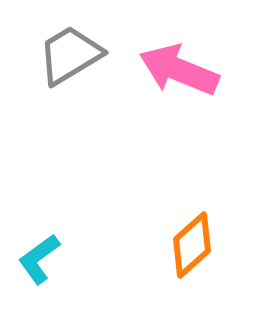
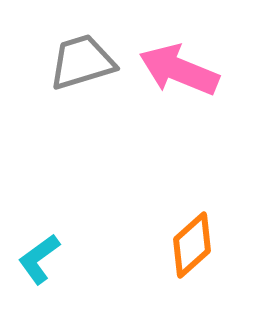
gray trapezoid: moved 12 px right, 7 px down; rotated 14 degrees clockwise
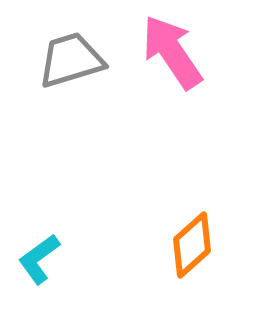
gray trapezoid: moved 11 px left, 2 px up
pink arrow: moved 7 px left, 18 px up; rotated 34 degrees clockwise
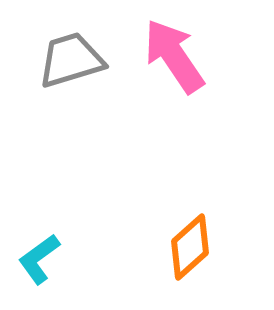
pink arrow: moved 2 px right, 4 px down
orange diamond: moved 2 px left, 2 px down
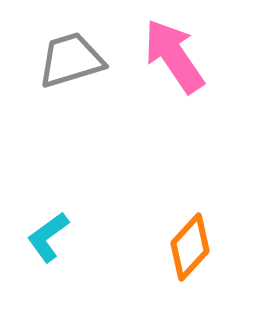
orange diamond: rotated 6 degrees counterclockwise
cyan L-shape: moved 9 px right, 22 px up
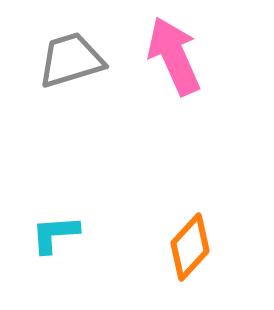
pink arrow: rotated 10 degrees clockwise
cyan L-shape: moved 7 px right, 3 px up; rotated 32 degrees clockwise
